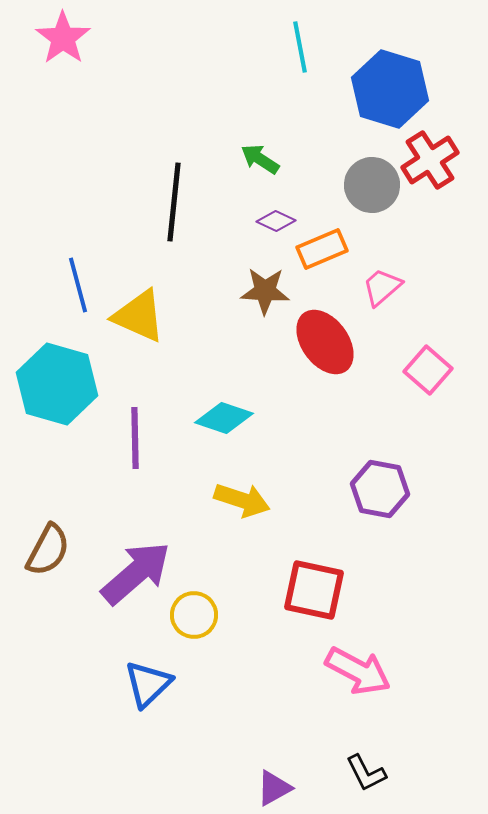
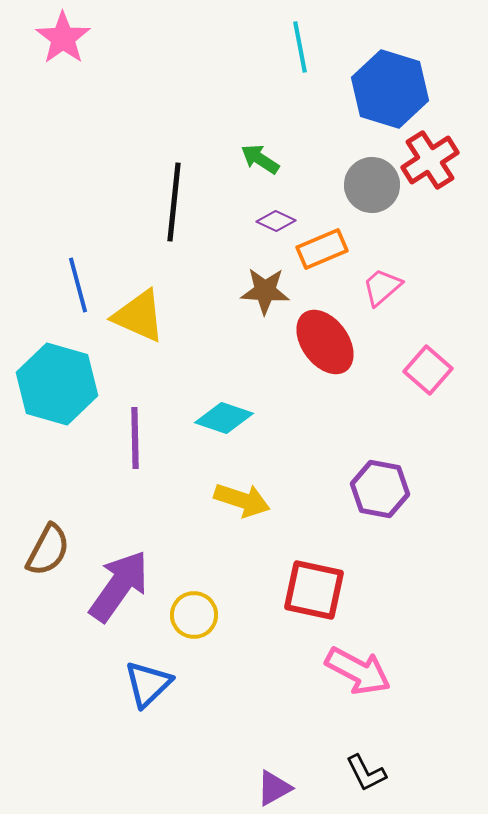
purple arrow: moved 17 px left, 13 px down; rotated 14 degrees counterclockwise
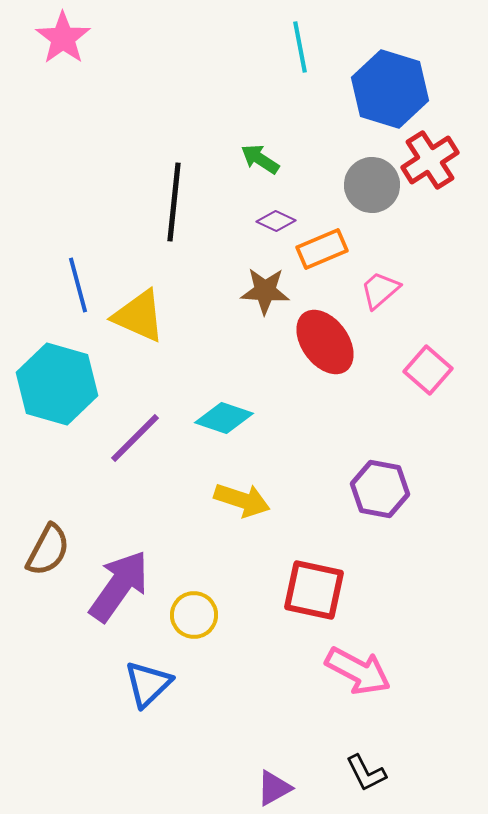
pink trapezoid: moved 2 px left, 3 px down
purple line: rotated 46 degrees clockwise
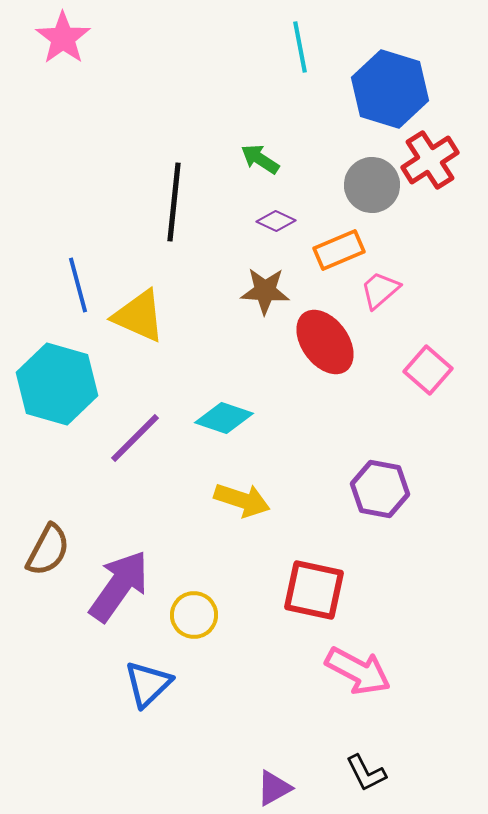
orange rectangle: moved 17 px right, 1 px down
